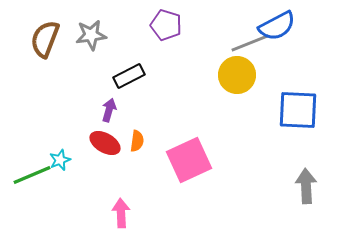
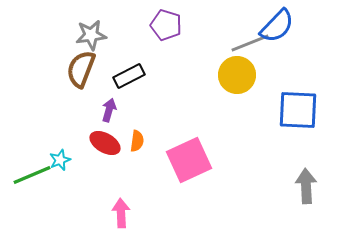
blue semicircle: rotated 18 degrees counterclockwise
brown semicircle: moved 36 px right, 30 px down
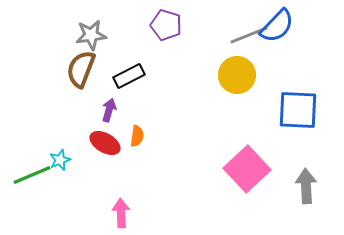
gray line: moved 1 px left, 8 px up
orange semicircle: moved 5 px up
pink square: moved 58 px right, 9 px down; rotated 18 degrees counterclockwise
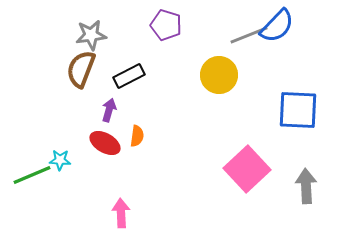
yellow circle: moved 18 px left
cyan star: rotated 25 degrees clockwise
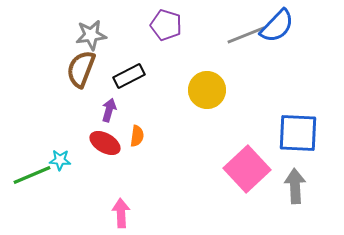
gray line: moved 3 px left
yellow circle: moved 12 px left, 15 px down
blue square: moved 23 px down
gray arrow: moved 11 px left
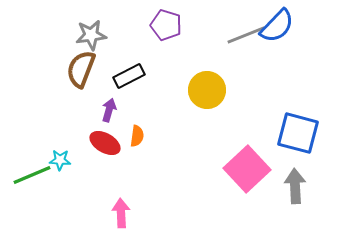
blue square: rotated 12 degrees clockwise
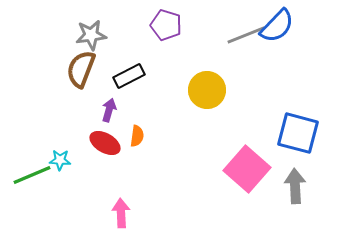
pink square: rotated 6 degrees counterclockwise
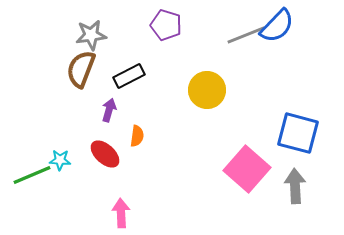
red ellipse: moved 11 px down; rotated 12 degrees clockwise
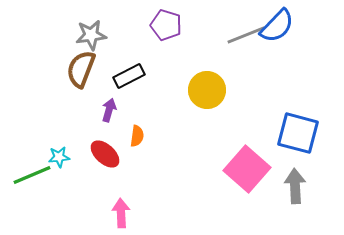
cyan star: moved 1 px left, 3 px up; rotated 10 degrees counterclockwise
